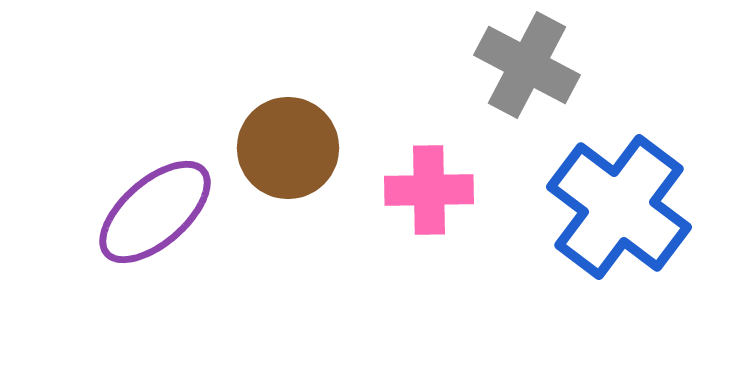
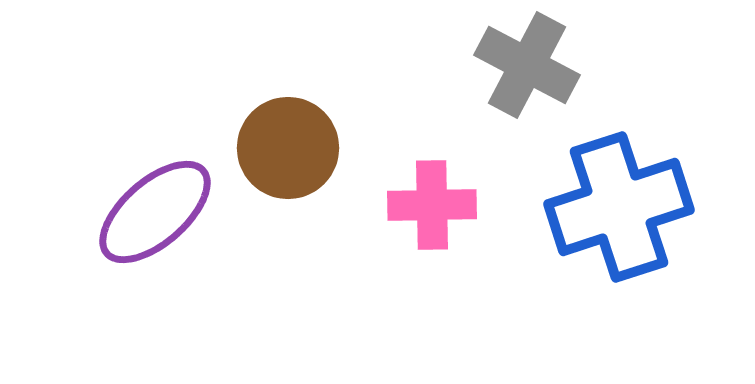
pink cross: moved 3 px right, 15 px down
blue cross: rotated 35 degrees clockwise
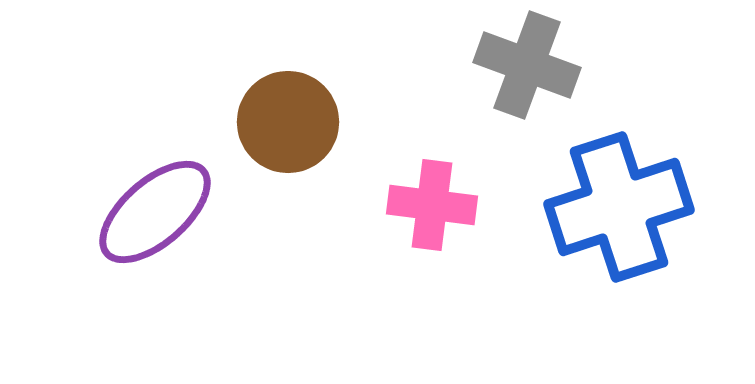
gray cross: rotated 8 degrees counterclockwise
brown circle: moved 26 px up
pink cross: rotated 8 degrees clockwise
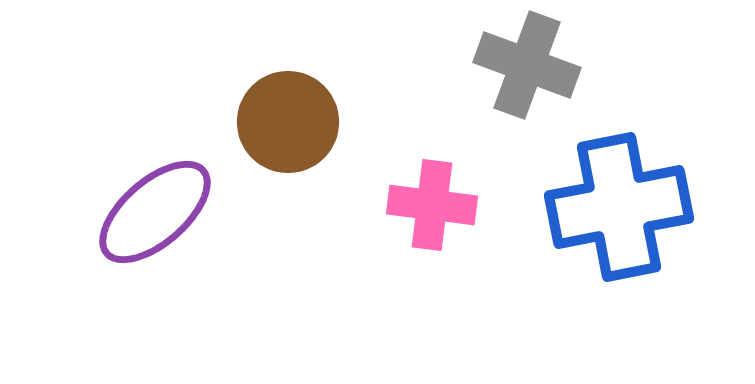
blue cross: rotated 7 degrees clockwise
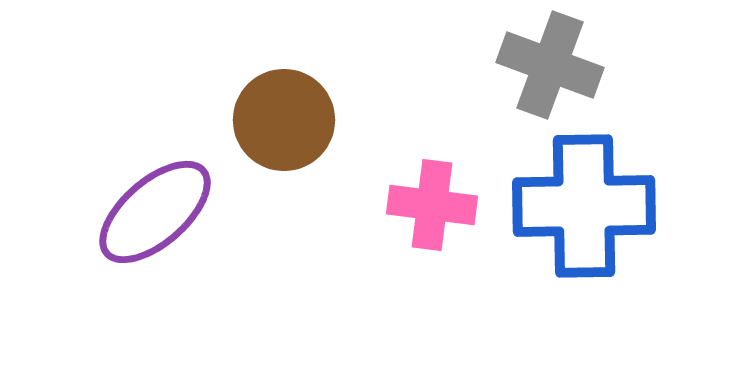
gray cross: moved 23 px right
brown circle: moved 4 px left, 2 px up
blue cross: moved 35 px left, 1 px up; rotated 10 degrees clockwise
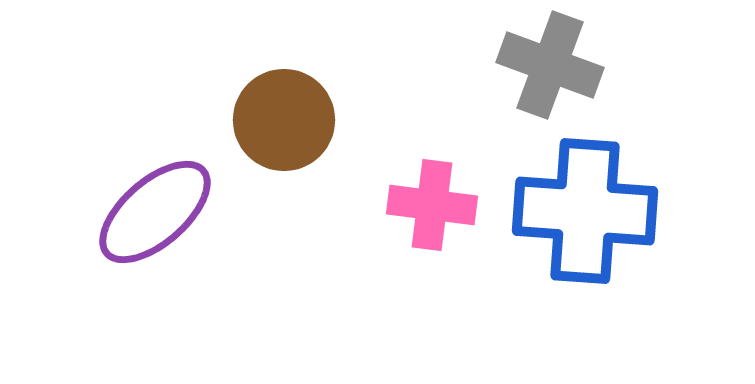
blue cross: moved 1 px right, 5 px down; rotated 5 degrees clockwise
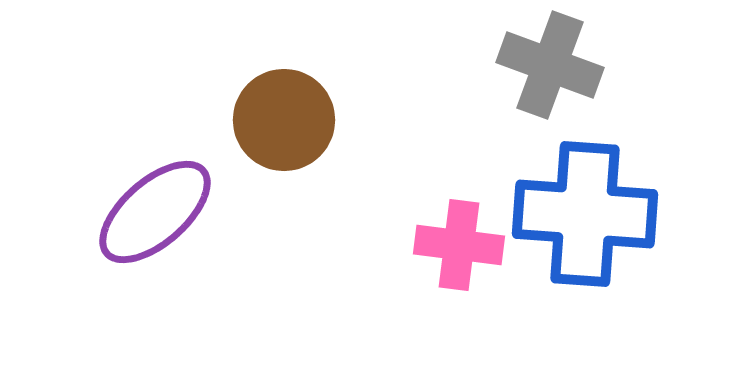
pink cross: moved 27 px right, 40 px down
blue cross: moved 3 px down
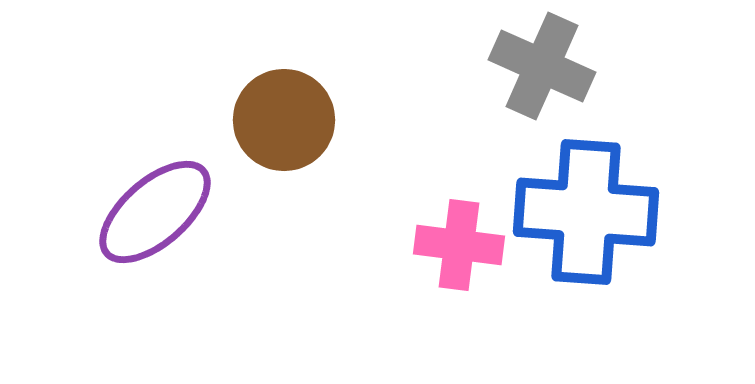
gray cross: moved 8 px left, 1 px down; rotated 4 degrees clockwise
blue cross: moved 1 px right, 2 px up
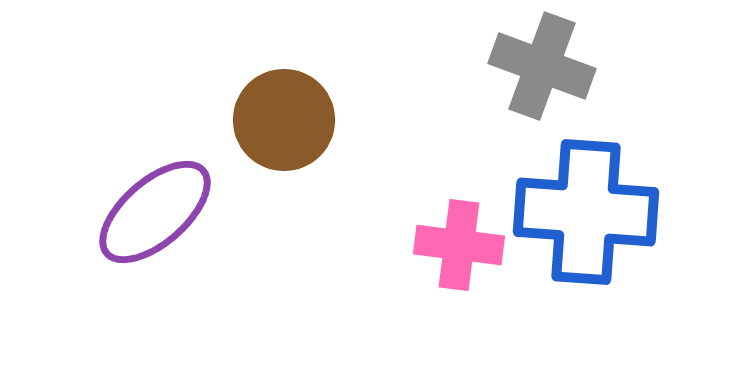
gray cross: rotated 4 degrees counterclockwise
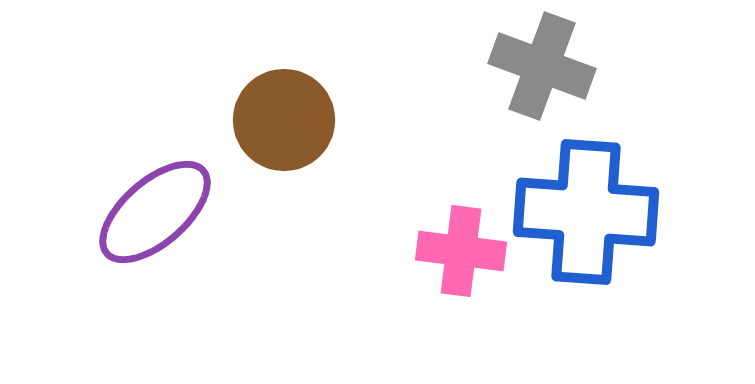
pink cross: moved 2 px right, 6 px down
